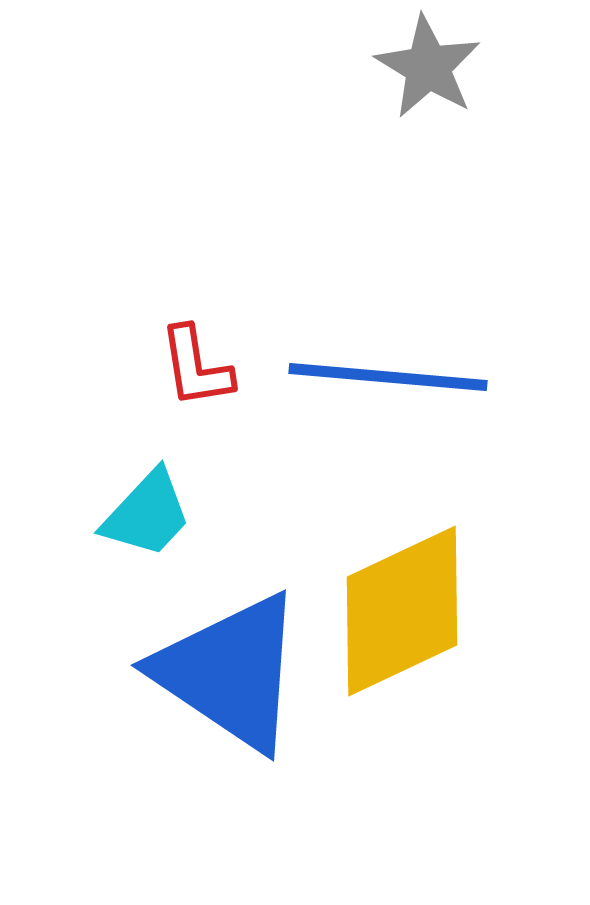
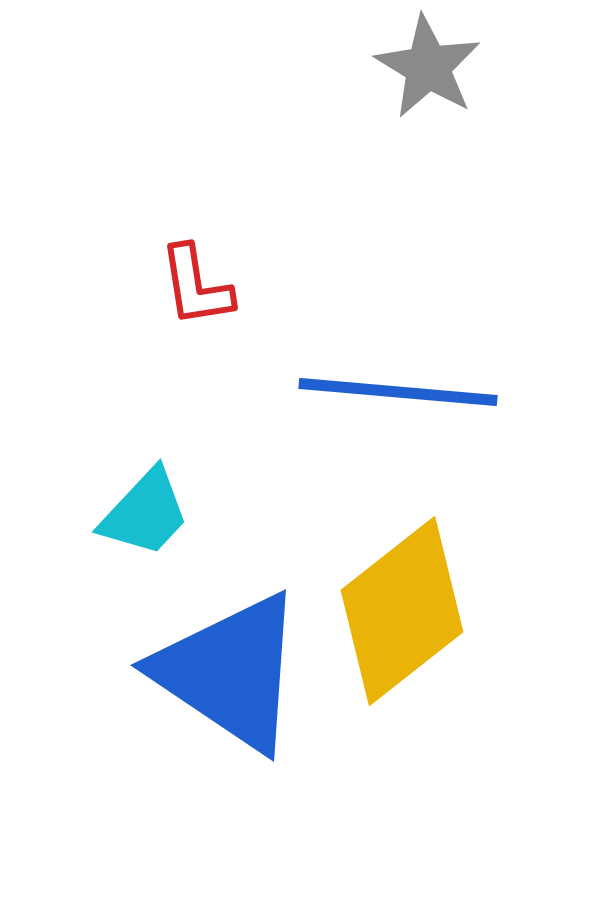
red L-shape: moved 81 px up
blue line: moved 10 px right, 15 px down
cyan trapezoid: moved 2 px left, 1 px up
yellow diamond: rotated 13 degrees counterclockwise
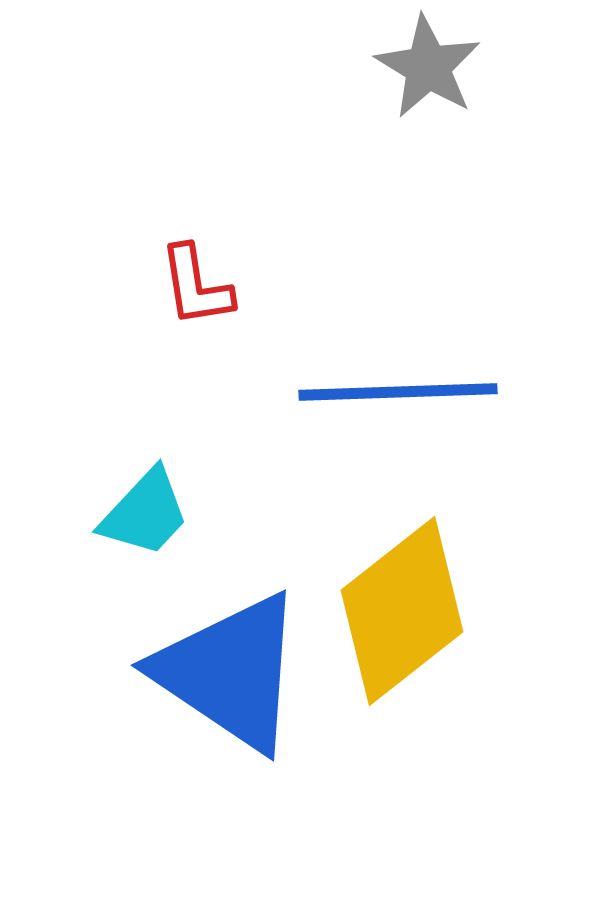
blue line: rotated 7 degrees counterclockwise
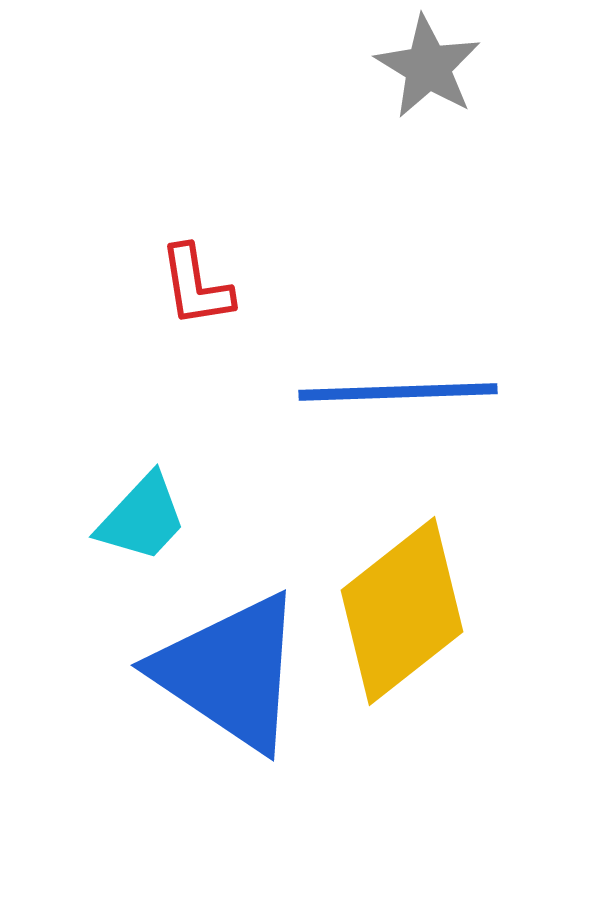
cyan trapezoid: moved 3 px left, 5 px down
